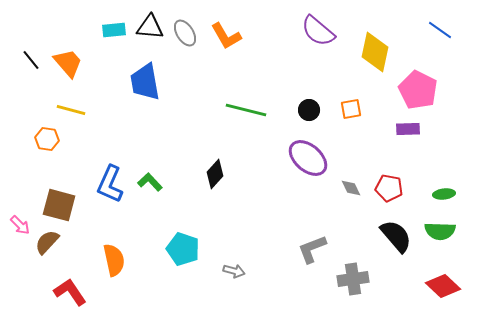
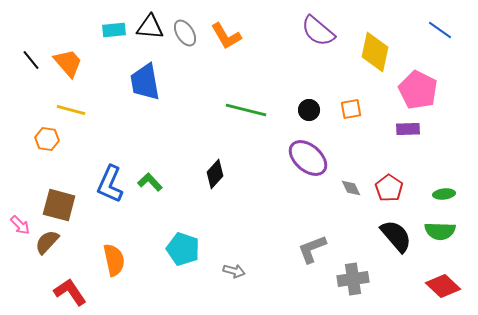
red pentagon: rotated 24 degrees clockwise
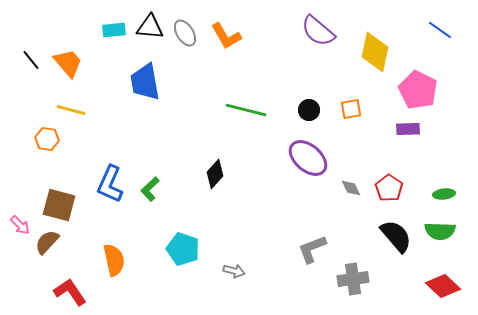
green L-shape: moved 7 px down; rotated 90 degrees counterclockwise
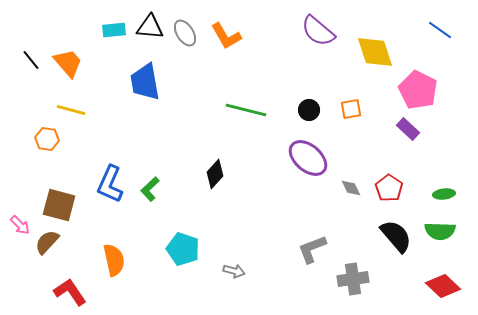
yellow diamond: rotated 30 degrees counterclockwise
purple rectangle: rotated 45 degrees clockwise
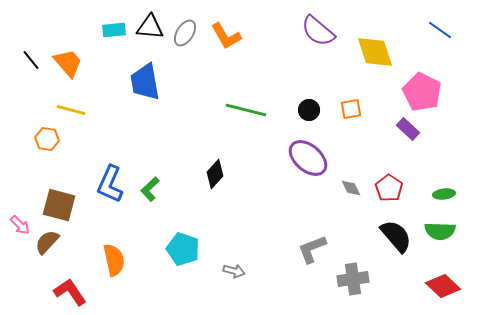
gray ellipse: rotated 64 degrees clockwise
pink pentagon: moved 4 px right, 2 px down
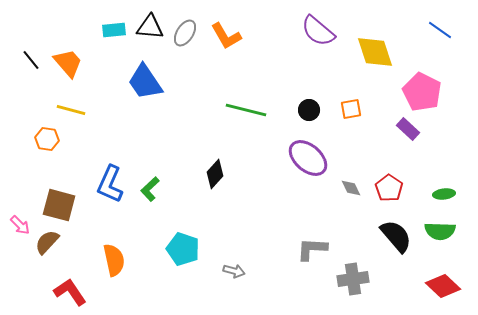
blue trapezoid: rotated 24 degrees counterclockwise
gray L-shape: rotated 24 degrees clockwise
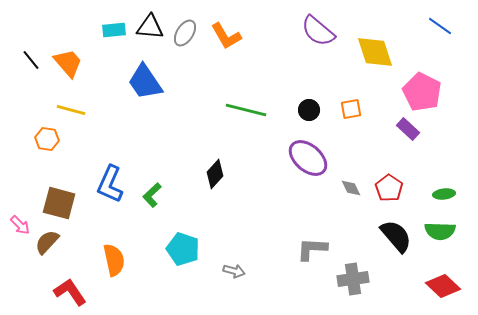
blue line: moved 4 px up
green L-shape: moved 2 px right, 6 px down
brown square: moved 2 px up
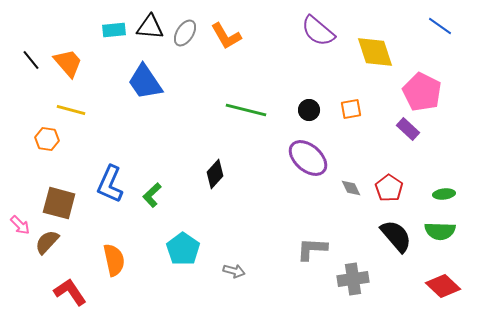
cyan pentagon: rotated 16 degrees clockwise
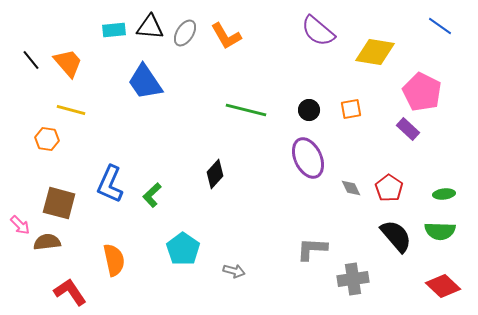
yellow diamond: rotated 63 degrees counterclockwise
purple ellipse: rotated 24 degrees clockwise
brown semicircle: rotated 40 degrees clockwise
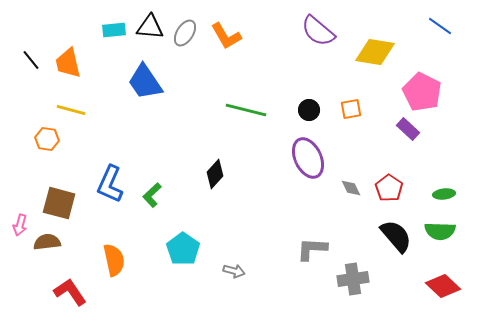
orange trapezoid: rotated 152 degrees counterclockwise
pink arrow: rotated 60 degrees clockwise
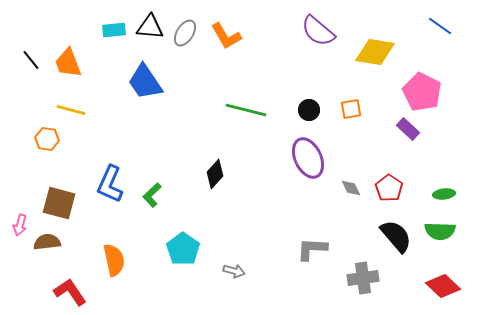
orange trapezoid: rotated 8 degrees counterclockwise
gray cross: moved 10 px right, 1 px up
